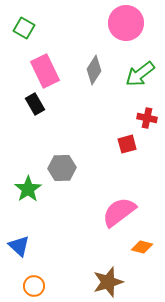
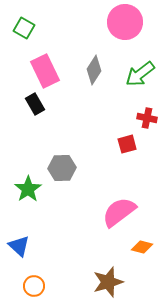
pink circle: moved 1 px left, 1 px up
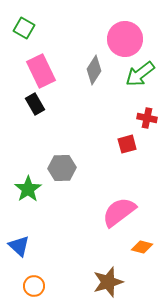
pink circle: moved 17 px down
pink rectangle: moved 4 px left
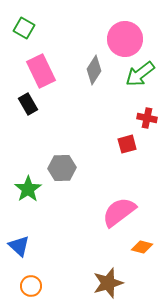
black rectangle: moved 7 px left
brown star: moved 1 px down
orange circle: moved 3 px left
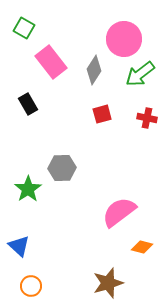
pink circle: moved 1 px left
pink rectangle: moved 10 px right, 9 px up; rotated 12 degrees counterclockwise
red square: moved 25 px left, 30 px up
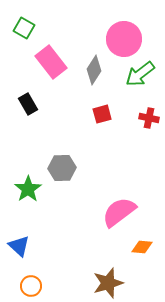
red cross: moved 2 px right
orange diamond: rotated 10 degrees counterclockwise
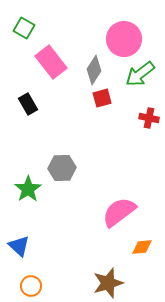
red square: moved 16 px up
orange diamond: rotated 10 degrees counterclockwise
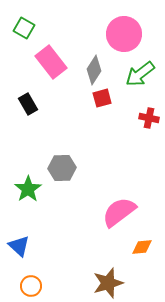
pink circle: moved 5 px up
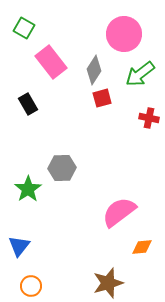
blue triangle: rotated 25 degrees clockwise
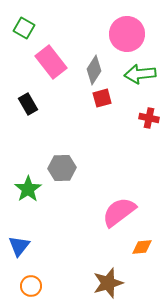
pink circle: moved 3 px right
green arrow: rotated 32 degrees clockwise
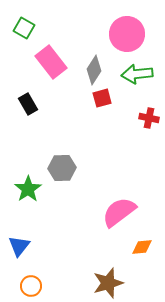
green arrow: moved 3 px left
